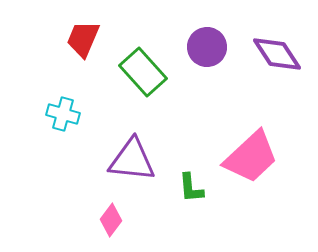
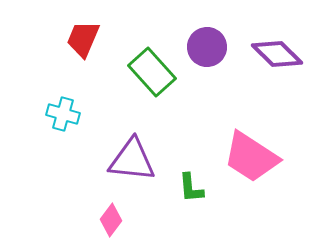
purple diamond: rotated 12 degrees counterclockwise
green rectangle: moved 9 px right
pink trapezoid: rotated 76 degrees clockwise
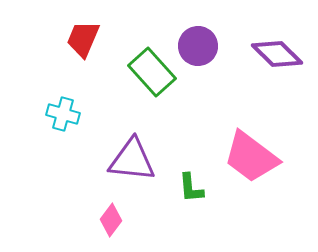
purple circle: moved 9 px left, 1 px up
pink trapezoid: rotated 4 degrees clockwise
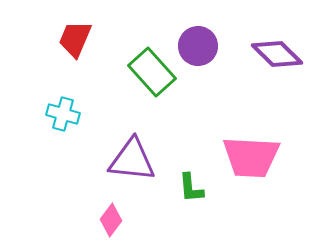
red trapezoid: moved 8 px left
pink trapezoid: rotated 34 degrees counterclockwise
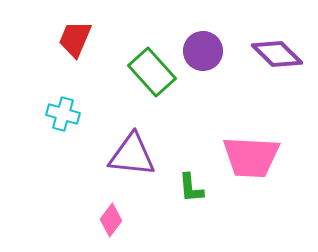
purple circle: moved 5 px right, 5 px down
purple triangle: moved 5 px up
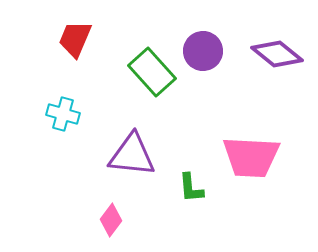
purple diamond: rotated 6 degrees counterclockwise
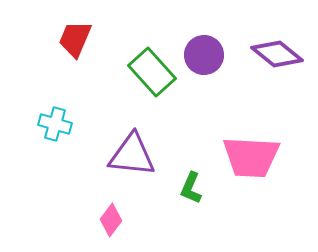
purple circle: moved 1 px right, 4 px down
cyan cross: moved 8 px left, 10 px down
green L-shape: rotated 28 degrees clockwise
